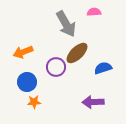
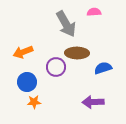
brown ellipse: rotated 45 degrees clockwise
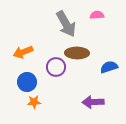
pink semicircle: moved 3 px right, 3 px down
blue semicircle: moved 6 px right, 1 px up
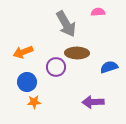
pink semicircle: moved 1 px right, 3 px up
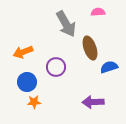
brown ellipse: moved 13 px right, 5 px up; rotated 70 degrees clockwise
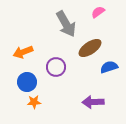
pink semicircle: rotated 32 degrees counterclockwise
brown ellipse: rotated 75 degrees clockwise
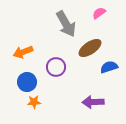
pink semicircle: moved 1 px right, 1 px down
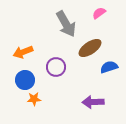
blue circle: moved 2 px left, 2 px up
orange star: moved 3 px up
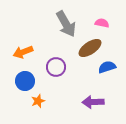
pink semicircle: moved 3 px right, 10 px down; rotated 48 degrees clockwise
blue semicircle: moved 2 px left
blue circle: moved 1 px down
orange star: moved 4 px right, 2 px down; rotated 16 degrees counterclockwise
